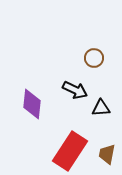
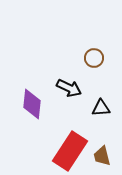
black arrow: moved 6 px left, 2 px up
brown trapezoid: moved 5 px left, 2 px down; rotated 25 degrees counterclockwise
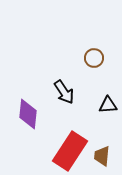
black arrow: moved 5 px left, 4 px down; rotated 30 degrees clockwise
purple diamond: moved 4 px left, 10 px down
black triangle: moved 7 px right, 3 px up
brown trapezoid: rotated 20 degrees clockwise
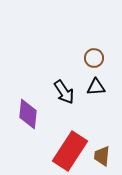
black triangle: moved 12 px left, 18 px up
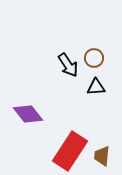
black arrow: moved 4 px right, 27 px up
purple diamond: rotated 44 degrees counterclockwise
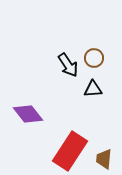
black triangle: moved 3 px left, 2 px down
brown trapezoid: moved 2 px right, 3 px down
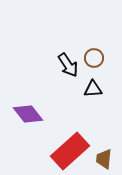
red rectangle: rotated 15 degrees clockwise
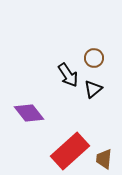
black arrow: moved 10 px down
black triangle: rotated 36 degrees counterclockwise
purple diamond: moved 1 px right, 1 px up
